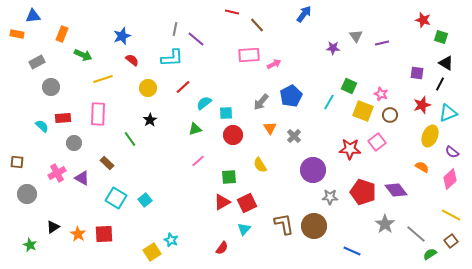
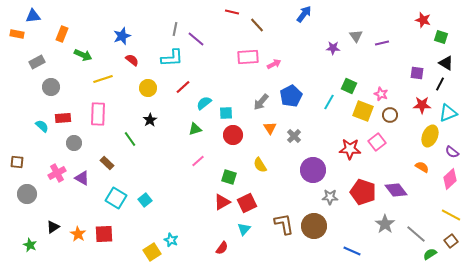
pink rectangle at (249, 55): moved 1 px left, 2 px down
red star at (422, 105): rotated 18 degrees clockwise
green square at (229, 177): rotated 21 degrees clockwise
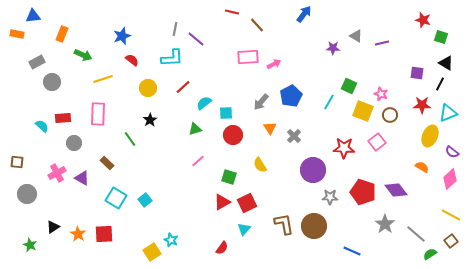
gray triangle at (356, 36): rotated 24 degrees counterclockwise
gray circle at (51, 87): moved 1 px right, 5 px up
red star at (350, 149): moved 6 px left, 1 px up
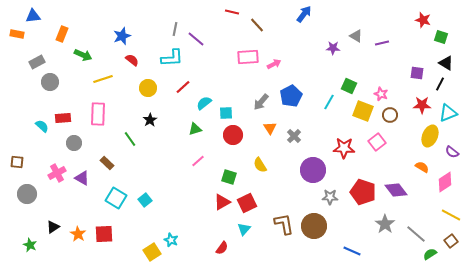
gray circle at (52, 82): moved 2 px left
pink diamond at (450, 179): moved 5 px left, 3 px down; rotated 10 degrees clockwise
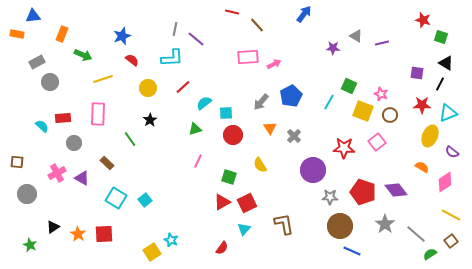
pink line at (198, 161): rotated 24 degrees counterclockwise
brown circle at (314, 226): moved 26 px right
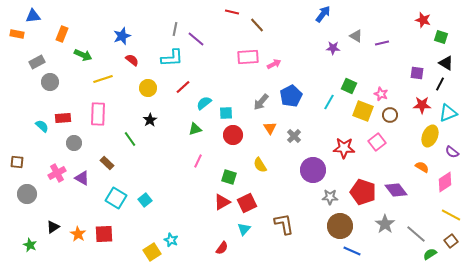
blue arrow at (304, 14): moved 19 px right
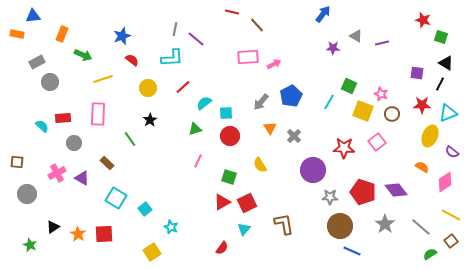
brown circle at (390, 115): moved 2 px right, 1 px up
red circle at (233, 135): moved 3 px left, 1 px down
cyan square at (145, 200): moved 9 px down
gray line at (416, 234): moved 5 px right, 7 px up
cyan star at (171, 240): moved 13 px up
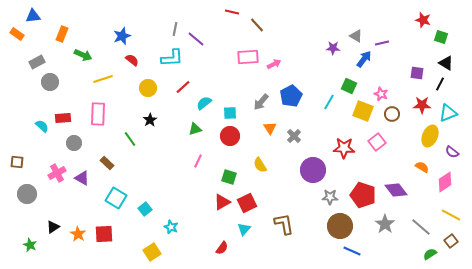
blue arrow at (323, 14): moved 41 px right, 45 px down
orange rectangle at (17, 34): rotated 24 degrees clockwise
cyan square at (226, 113): moved 4 px right
red pentagon at (363, 192): moved 3 px down
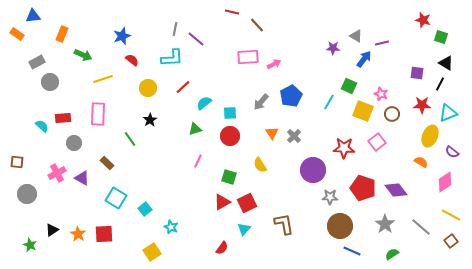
orange triangle at (270, 128): moved 2 px right, 5 px down
orange semicircle at (422, 167): moved 1 px left, 5 px up
red pentagon at (363, 195): moved 7 px up
black triangle at (53, 227): moved 1 px left, 3 px down
green semicircle at (430, 254): moved 38 px left
